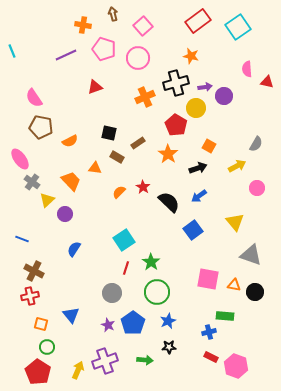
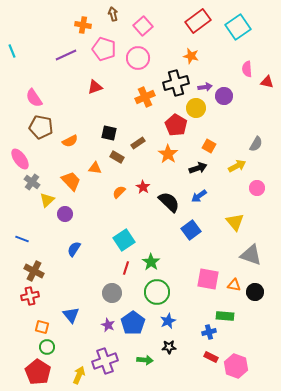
blue square at (193, 230): moved 2 px left
orange square at (41, 324): moved 1 px right, 3 px down
yellow arrow at (78, 370): moved 1 px right, 5 px down
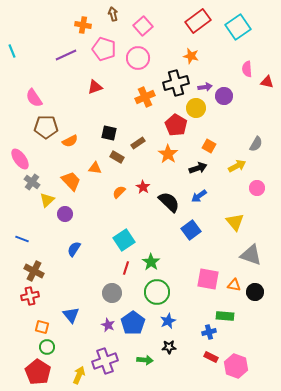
brown pentagon at (41, 127): moved 5 px right; rotated 10 degrees counterclockwise
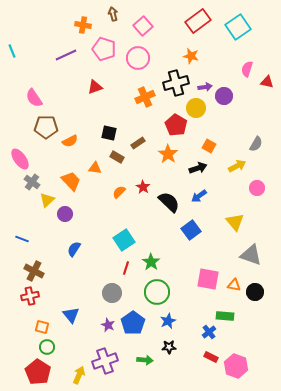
pink semicircle at (247, 69): rotated 21 degrees clockwise
blue cross at (209, 332): rotated 24 degrees counterclockwise
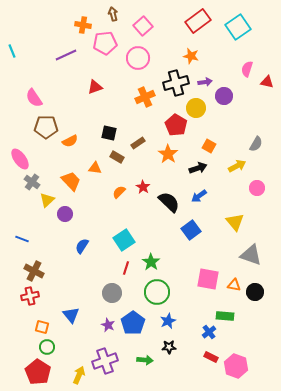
pink pentagon at (104, 49): moved 1 px right, 6 px up; rotated 25 degrees counterclockwise
purple arrow at (205, 87): moved 5 px up
blue semicircle at (74, 249): moved 8 px right, 3 px up
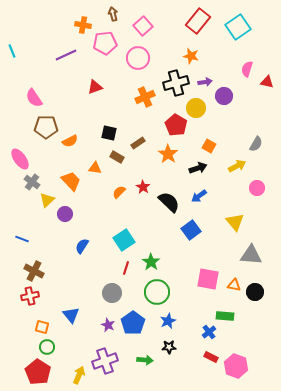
red rectangle at (198, 21): rotated 15 degrees counterclockwise
gray triangle at (251, 255): rotated 15 degrees counterclockwise
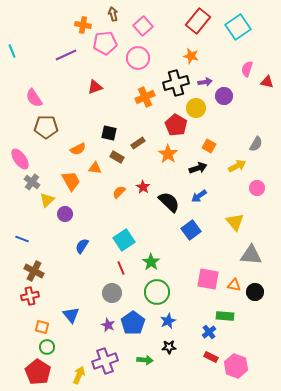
orange semicircle at (70, 141): moved 8 px right, 8 px down
orange trapezoid at (71, 181): rotated 15 degrees clockwise
red line at (126, 268): moved 5 px left; rotated 40 degrees counterclockwise
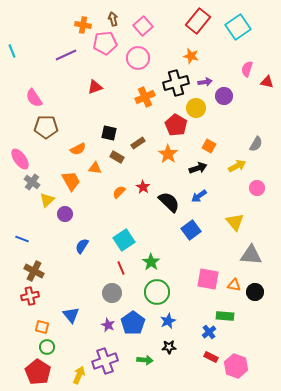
brown arrow at (113, 14): moved 5 px down
